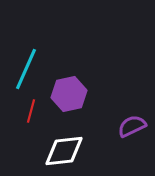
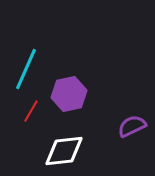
red line: rotated 15 degrees clockwise
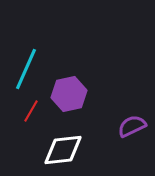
white diamond: moved 1 px left, 1 px up
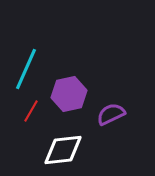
purple semicircle: moved 21 px left, 12 px up
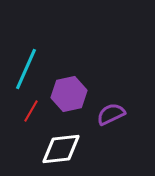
white diamond: moved 2 px left, 1 px up
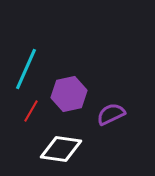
white diamond: rotated 15 degrees clockwise
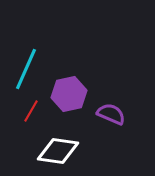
purple semicircle: rotated 48 degrees clockwise
white diamond: moved 3 px left, 2 px down
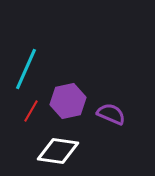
purple hexagon: moved 1 px left, 7 px down
